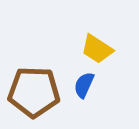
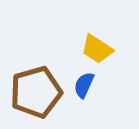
brown pentagon: moved 2 px right; rotated 18 degrees counterclockwise
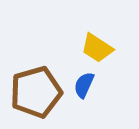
yellow trapezoid: moved 1 px up
